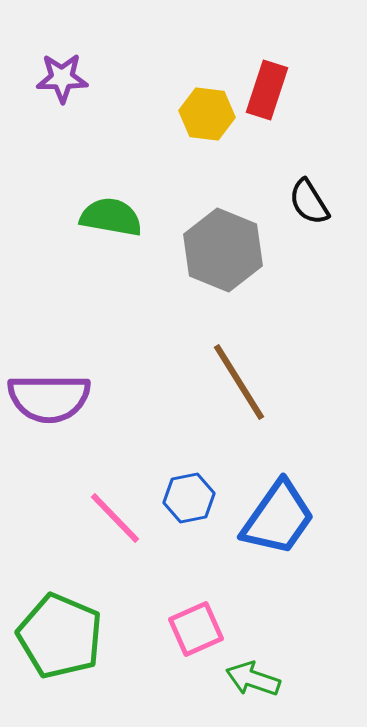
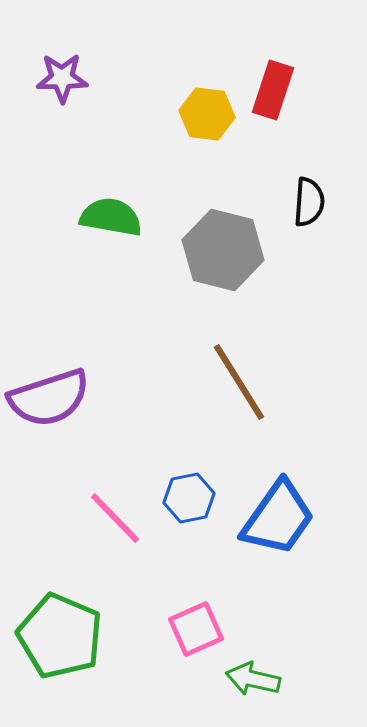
red rectangle: moved 6 px right
black semicircle: rotated 144 degrees counterclockwise
gray hexagon: rotated 8 degrees counterclockwise
purple semicircle: rotated 18 degrees counterclockwise
green arrow: rotated 6 degrees counterclockwise
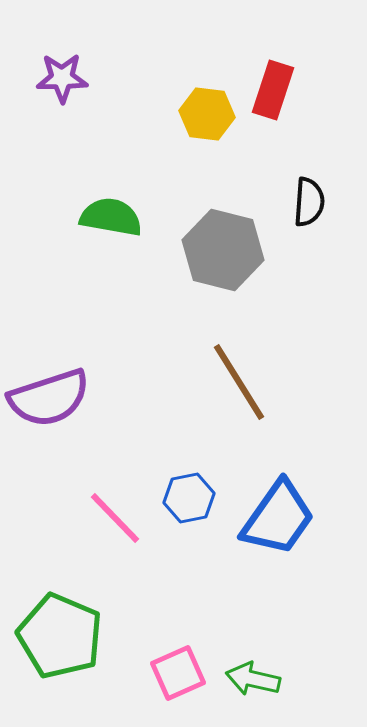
pink square: moved 18 px left, 44 px down
